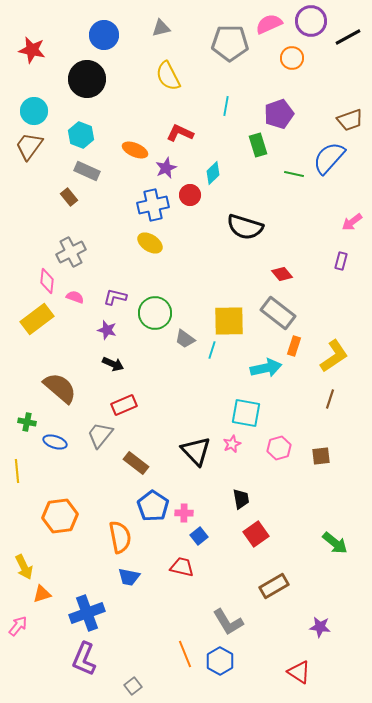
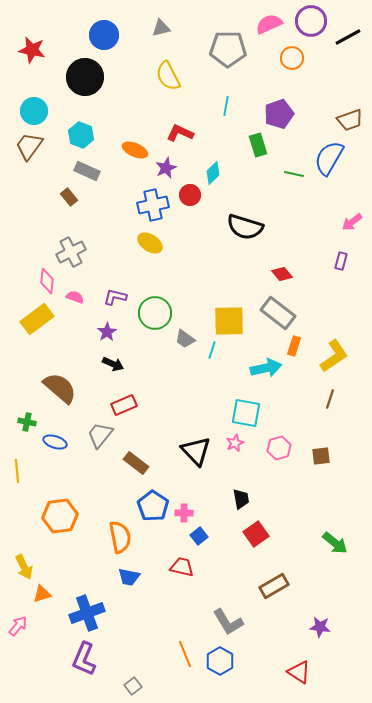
gray pentagon at (230, 43): moved 2 px left, 6 px down
black circle at (87, 79): moved 2 px left, 2 px up
blue semicircle at (329, 158): rotated 12 degrees counterclockwise
purple star at (107, 330): moved 2 px down; rotated 24 degrees clockwise
pink star at (232, 444): moved 3 px right, 1 px up
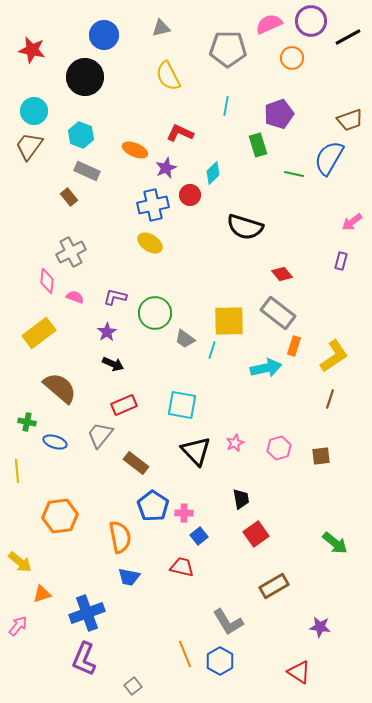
yellow rectangle at (37, 319): moved 2 px right, 14 px down
cyan square at (246, 413): moved 64 px left, 8 px up
yellow arrow at (24, 567): moved 4 px left, 5 px up; rotated 25 degrees counterclockwise
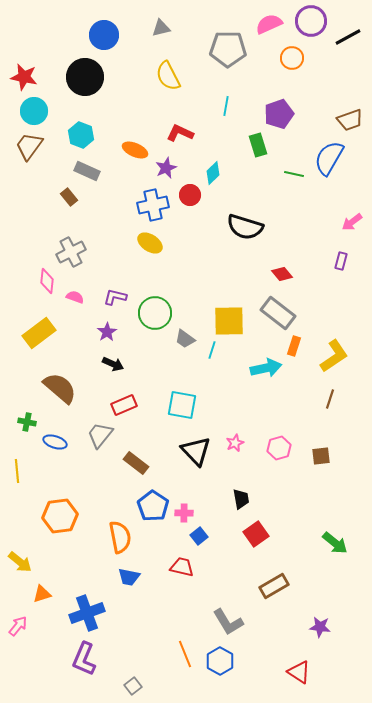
red star at (32, 50): moved 8 px left, 27 px down
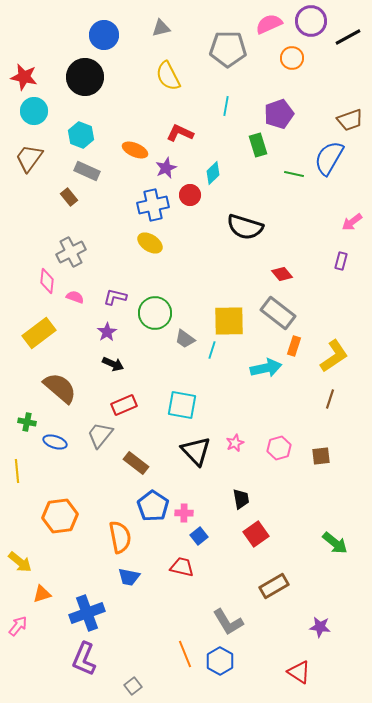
brown trapezoid at (29, 146): moved 12 px down
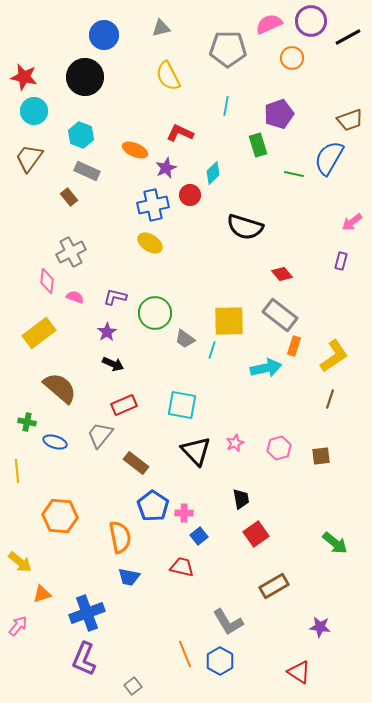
gray rectangle at (278, 313): moved 2 px right, 2 px down
orange hexagon at (60, 516): rotated 12 degrees clockwise
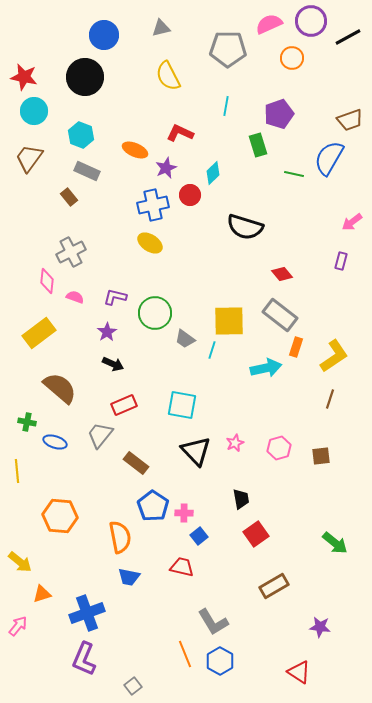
orange rectangle at (294, 346): moved 2 px right, 1 px down
gray L-shape at (228, 622): moved 15 px left
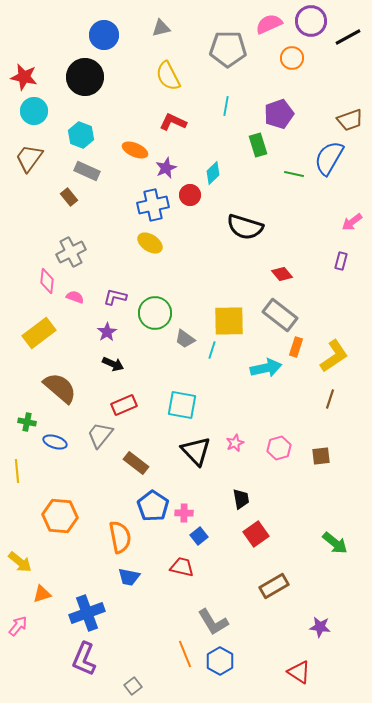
red L-shape at (180, 133): moved 7 px left, 11 px up
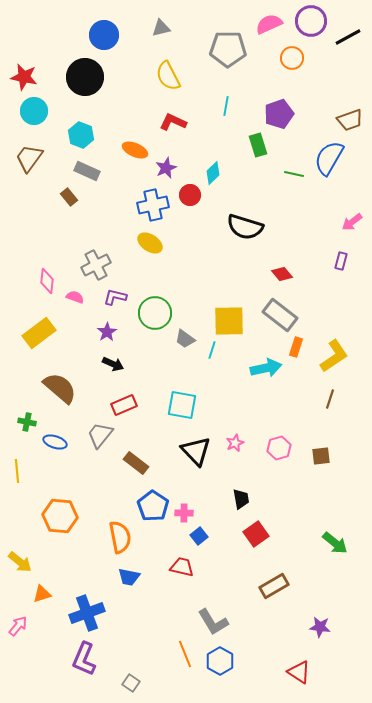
gray cross at (71, 252): moved 25 px right, 13 px down
gray square at (133, 686): moved 2 px left, 3 px up; rotated 18 degrees counterclockwise
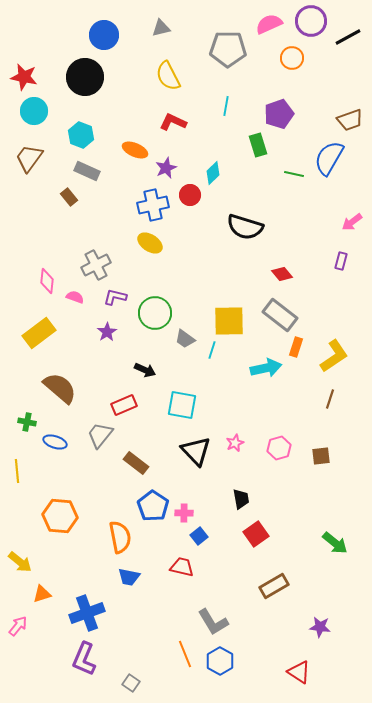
black arrow at (113, 364): moved 32 px right, 6 px down
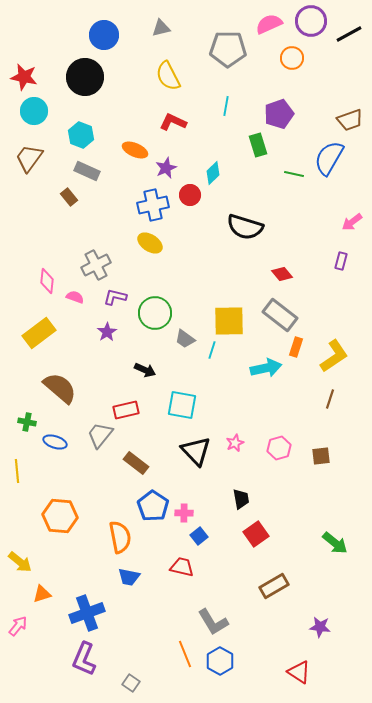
black line at (348, 37): moved 1 px right, 3 px up
red rectangle at (124, 405): moved 2 px right, 5 px down; rotated 10 degrees clockwise
